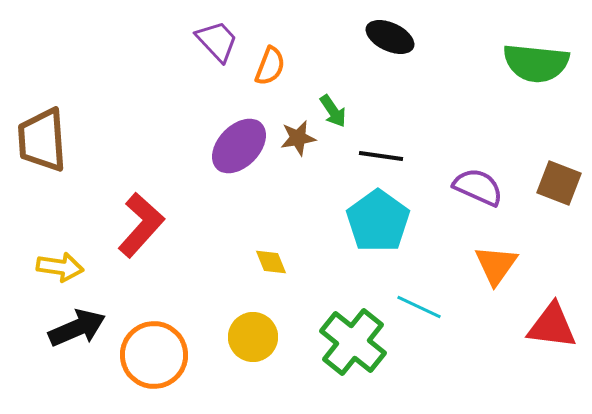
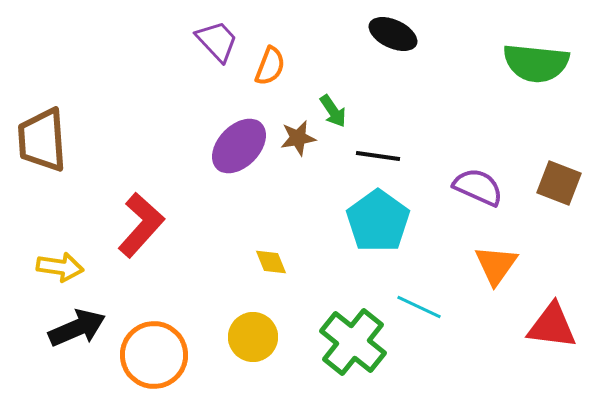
black ellipse: moved 3 px right, 3 px up
black line: moved 3 px left
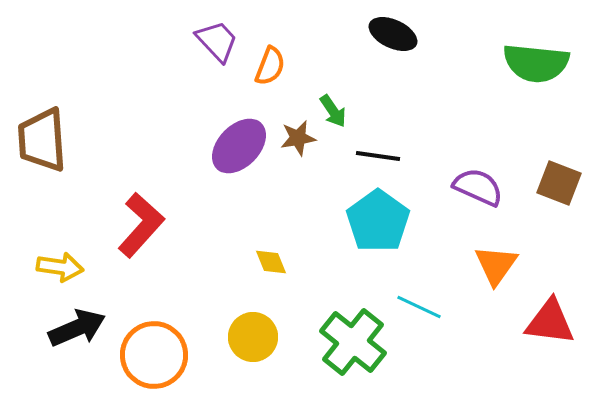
red triangle: moved 2 px left, 4 px up
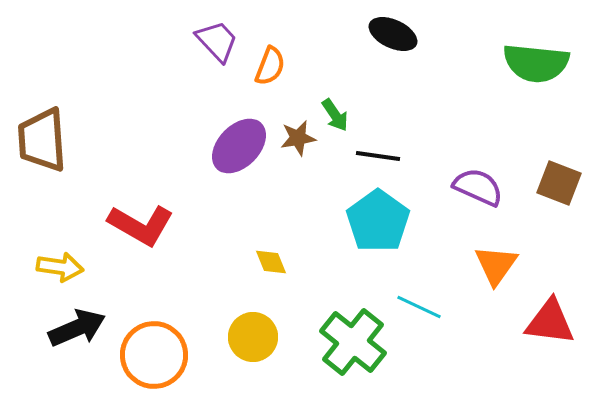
green arrow: moved 2 px right, 4 px down
red L-shape: rotated 78 degrees clockwise
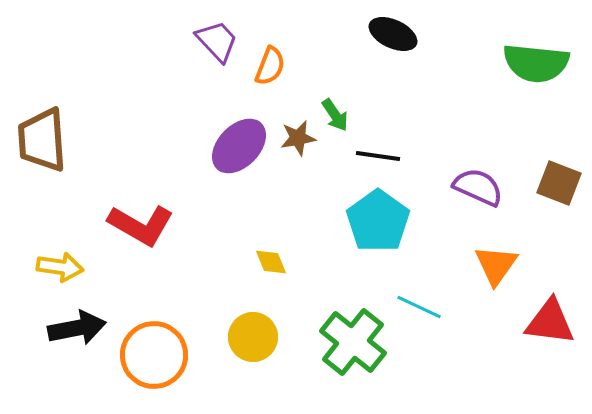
black arrow: rotated 12 degrees clockwise
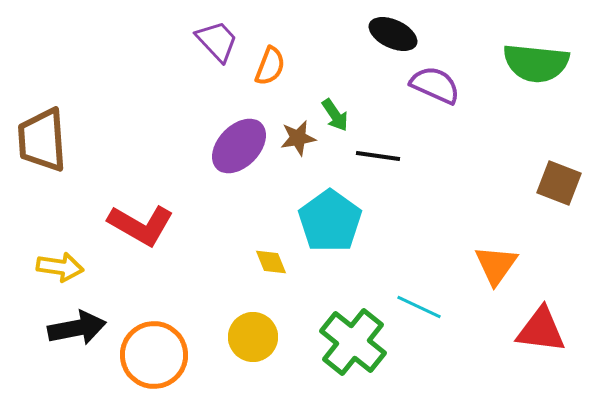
purple semicircle: moved 43 px left, 102 px up
cyan pentagon: moved 48 px left
red triangle: moved 9 px left, 8 px down
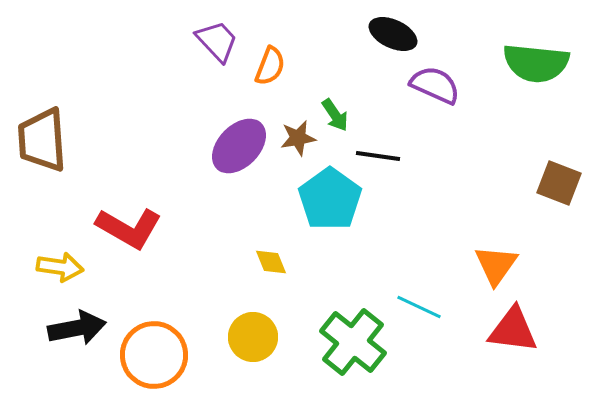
cyan pentagon: moved 22 px up
red L-shape: moved 12 px left, 3 px down
red triangle: moved 28 px left
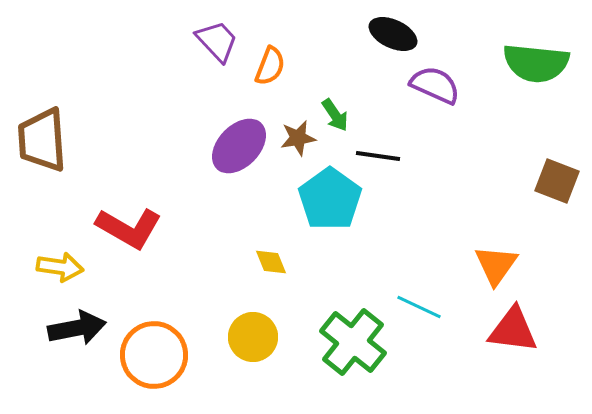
brown square: moved 2 px left, 2 px up
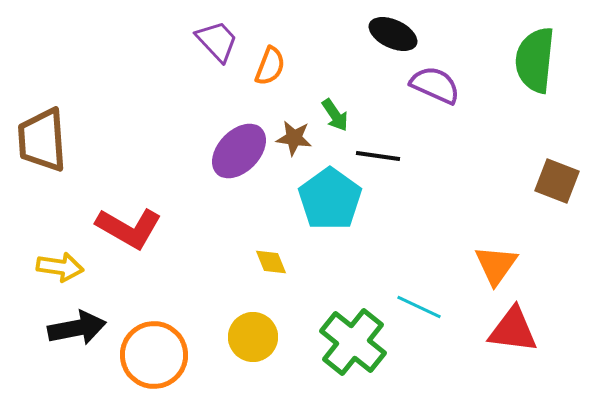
green semicircle: moved 1 px left, 3 px up; rotated 90 degrees clockwise
brown star: moved 4 px left; rotated 18 degrees clockwise
purple ellipse: moved 5 px down
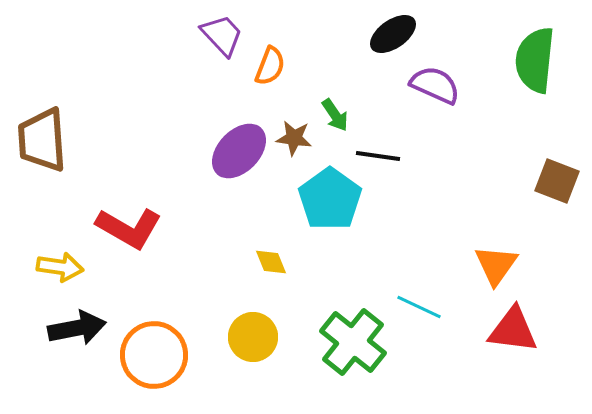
black ellipse: rotated 60 degrees counterclockwise
purple trapezoid: moved 5 px right, 6 px up
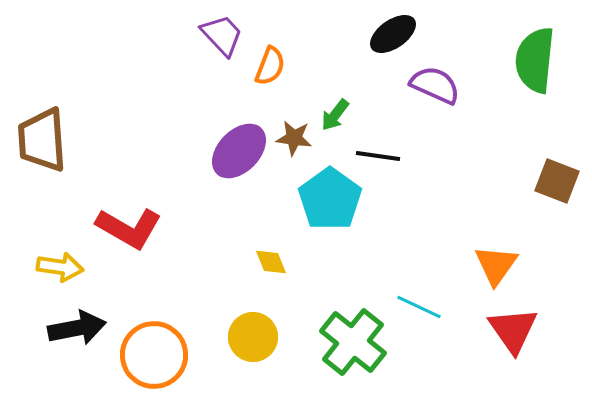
green arrow: rotated 72 degrees clockwise
red triangle: rotated 48 degrees clockwise
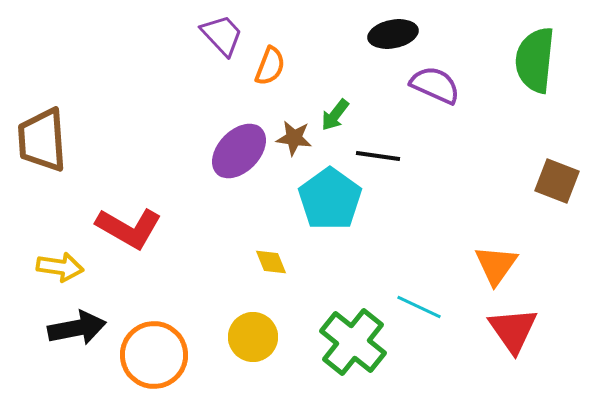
black ellipse: rotated 24 degrees clockwise
